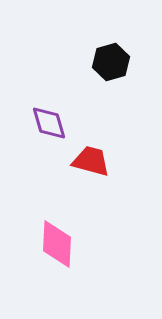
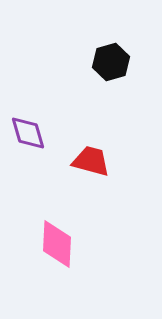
purple diamond: moved 21 px left, 10 px down
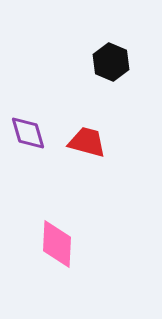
black hexagon: rotated 21 degrees counterclockwise
red trapezoid: moved 4 px left, 19 px up
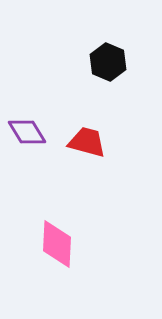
black hexagon: moved 3 px left
purple diamond: moved 1 px left, 1 px up; rotated 15 degrees counterclockwise
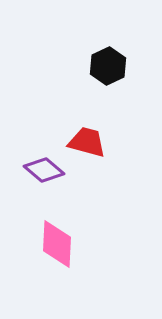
black hexagon: moved 4 px down; rotated 12 degrees clockwise
purple diamond: moved 17 px right, 38 px down; rotated 18 degrees counterclockwise
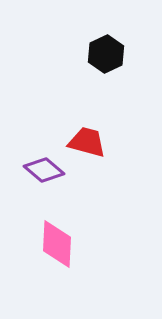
black hexagon: moved 2 px left, 12 px up
